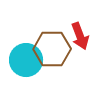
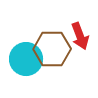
cyan circle: moved 1 px up
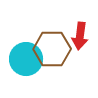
red arrow: rotated 28 degrees clockwise
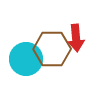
red arrow: moved 4 px left, 2 px down; rotated 12 degrees counterclockwise
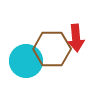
cyan circle: moved 2 px down
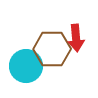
cyan circle: moved 5 px down
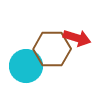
red arrow: moved 1 px right; rotated 68 degrees counterclockwise
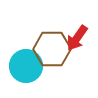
red arrow: rotated 108 degrees clockwise
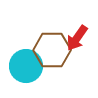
brown hexagon: moved 1 px down
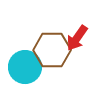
cyan circle: moved 1 px left, 1 px down
